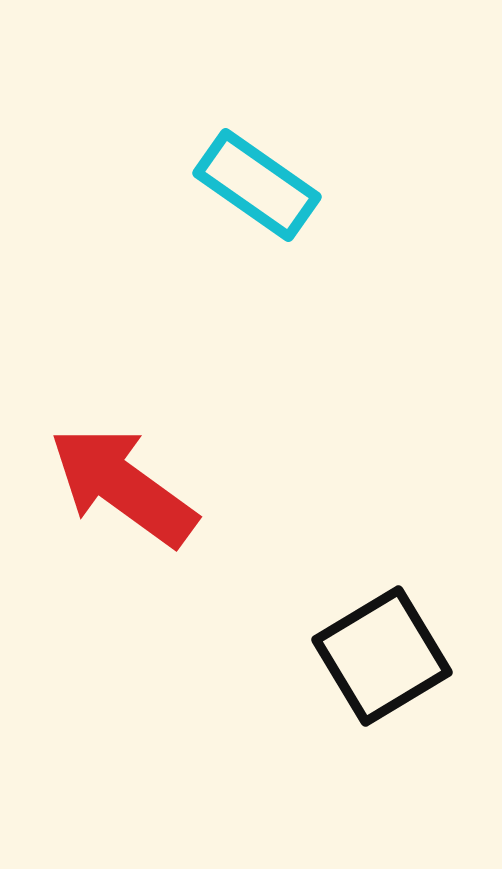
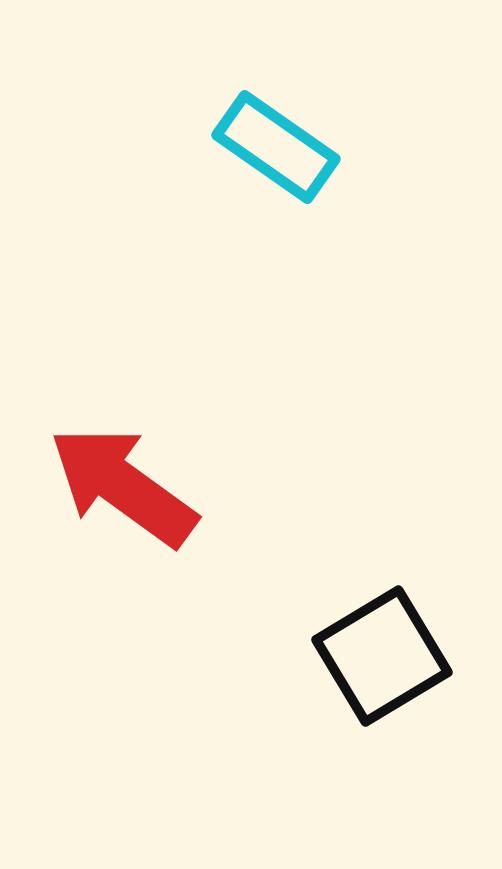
cyan rectangle: moved 19 px right, 38 px up
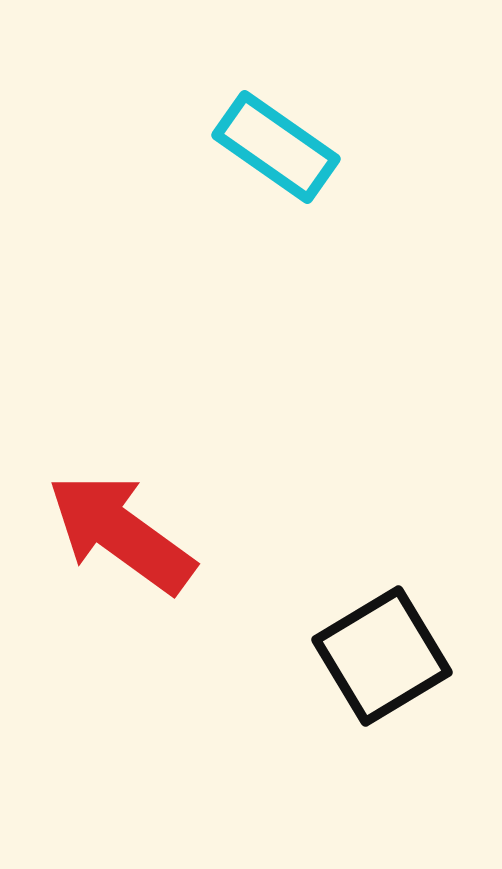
red arrow: moved 2 px left, 47 px down
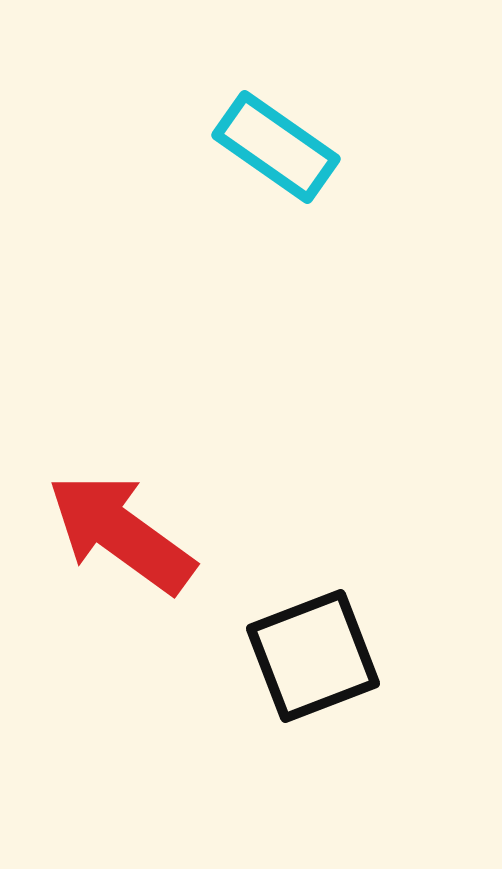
black square: moved 69 px left; rotated 10 degrees clockwise
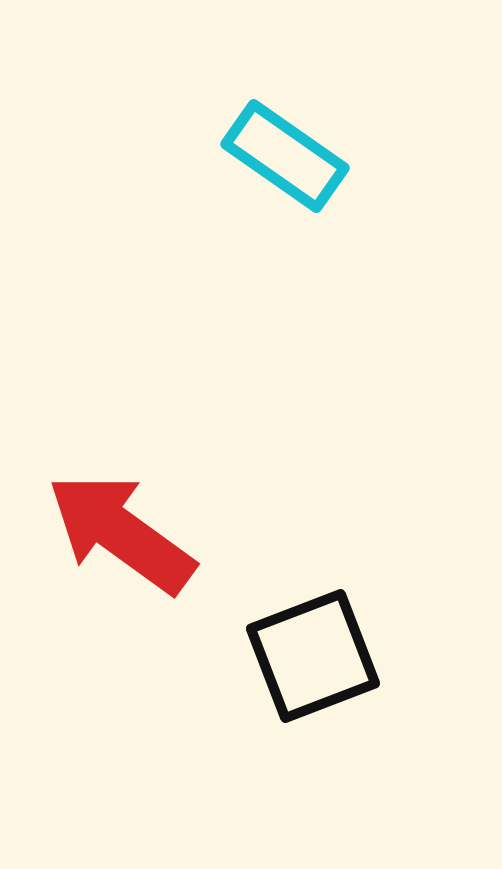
cyan rectangle: moved 9 px right, 9 px down
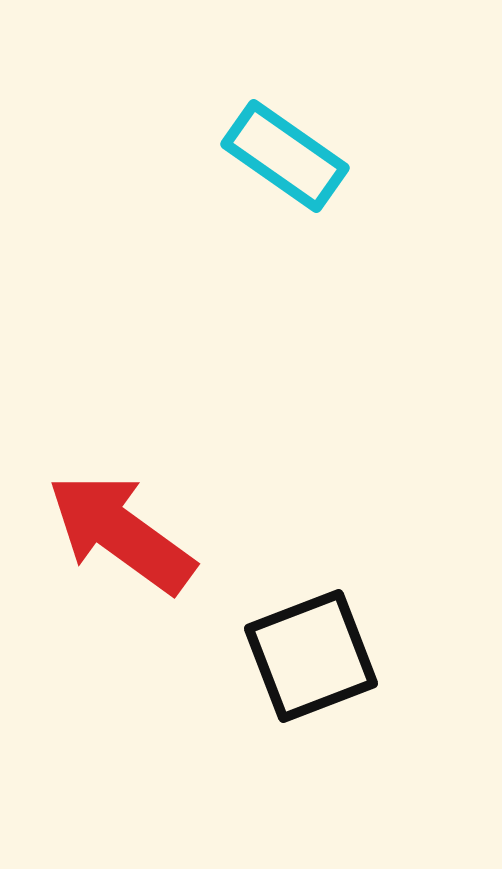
black square: moved 2 px left
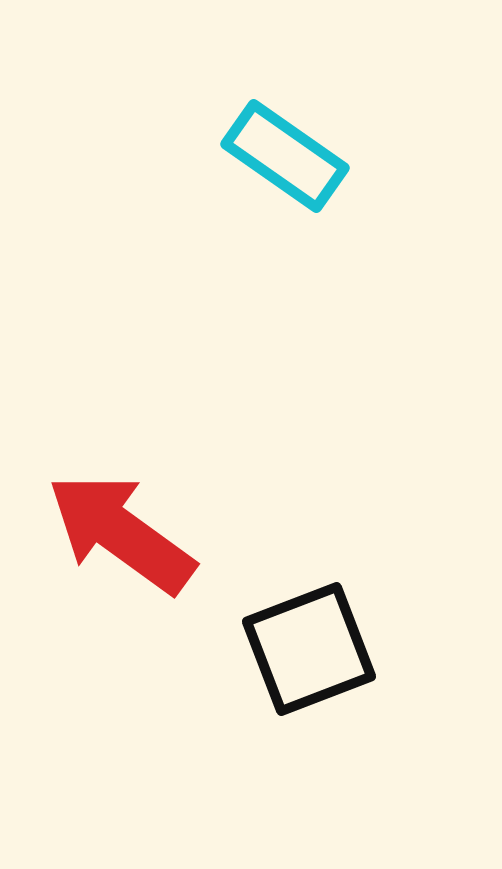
black square: moved 2 px left, 7 px up
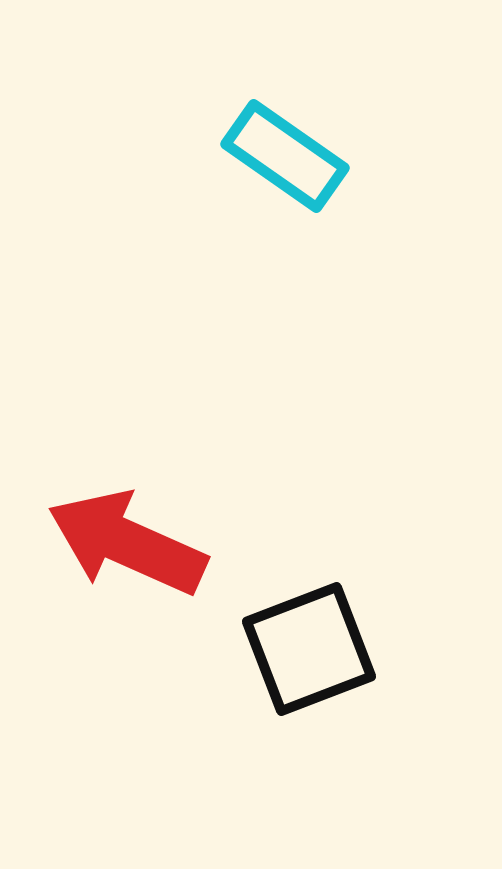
red arrow: moved 6 px right, 10 px down; rotated 12 degrees counterclockwise
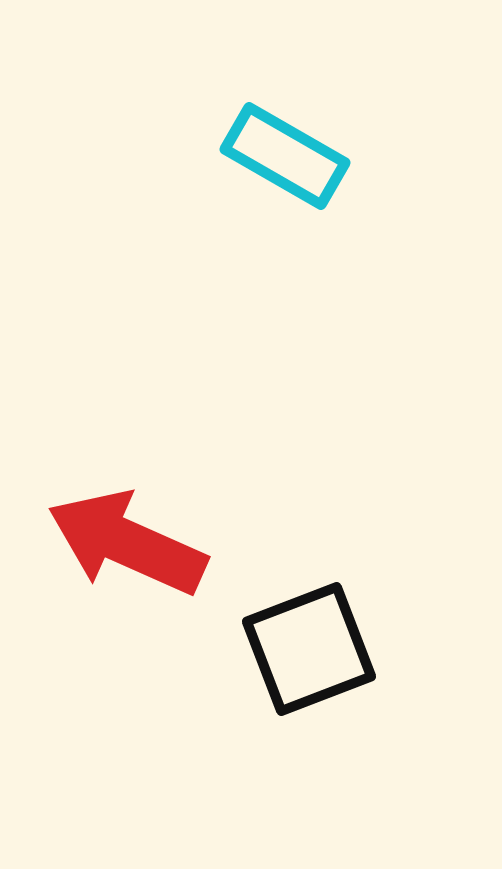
cyan rectangle: rotated 5 degrees counterclockwise
